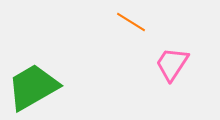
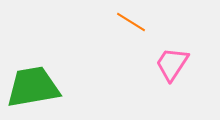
green trapezoid: rotated 20 degrees clockwise
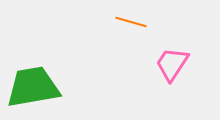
orange line: rotated 16 degrees counterclockwise
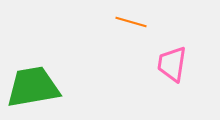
pink trapezoid: rotated 24 degrees counterclockwise
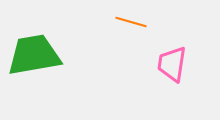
green trapezoid: moved 1 px right, 32 px up
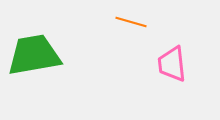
pink trapezoid: rotated 15 degrees counterclockwise
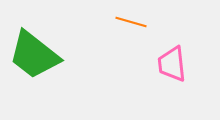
green trapezoid: rotated 132 degrees counterclockwise
